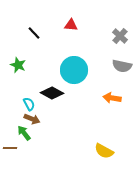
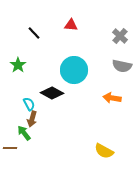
green star: rotated 14 degrees clockwise
brown arrow: rotated 84 degrees clockwise
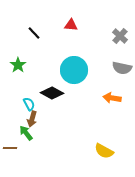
gray semicircle: moved 2 px down
green arrow: moved 2 px right
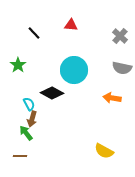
brown line: moved 10 px right, 8 px down
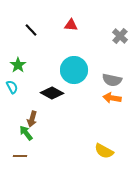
black line: moved 3 px left, 3 px up
gray semicircle: moved 10 px left, 12 px down
cyan semicircle: moved 17 px left, 17 px up
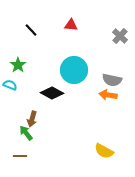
cyan semicircle: moved 2 px left, 2 px up; rotated 40 degrees counterclockwise
orange arrow: moved 4 px left, 3 px up
